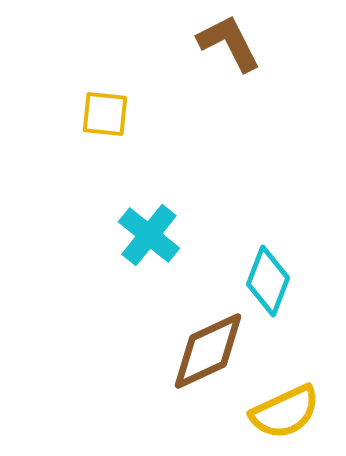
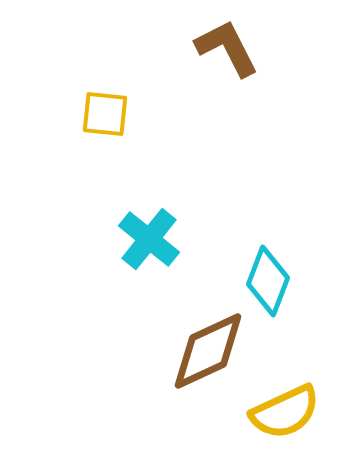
brown L-shape: moved 2 px left, 5 px down
cyan cross: moved 4 px down
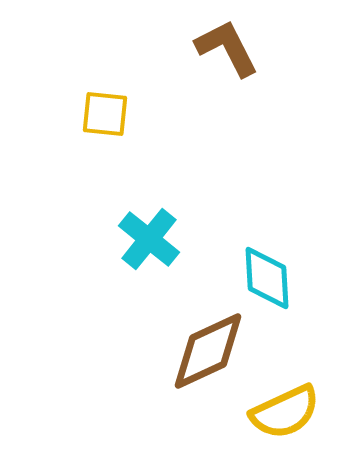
cyan diamond: moved 1 px left, 3 px up; rotated 24 degrees counterclockwise
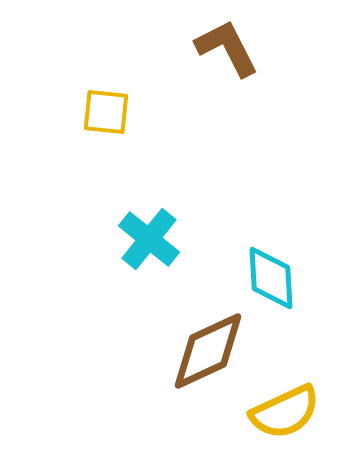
yellow square: moved 1 px right, 2 px up
cyan diamond: moved 4 px right
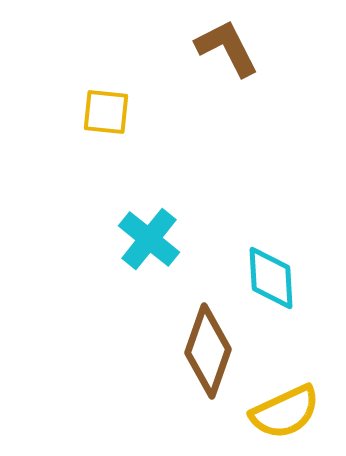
brown diamond: rotated 46 degrees counterclockwise
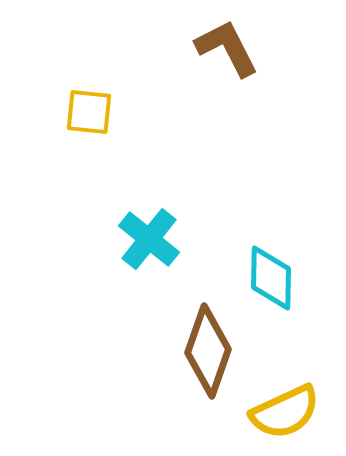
yellow square: moved 17 px left
cyan diamond: rotated 4 degrees clockwise
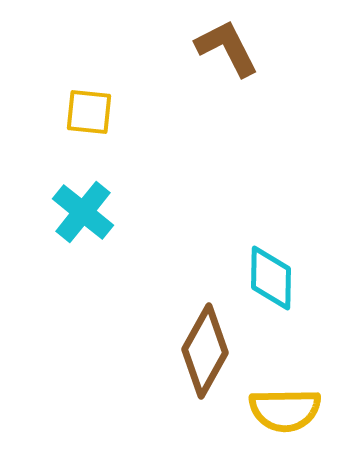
cyan cross: moved 66 px left, 27 px up
brown diamond: moved 3 px left; rotated 10 degrees clockwise
yellow semicircle: moved 2 px up; rotated 24 degrees clockwise
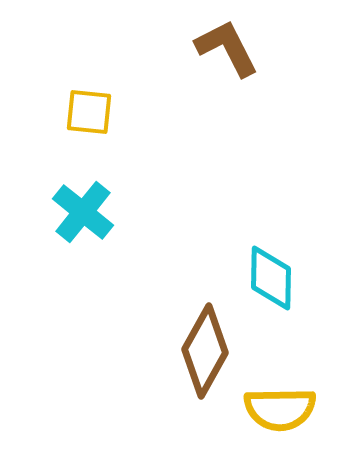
yellow semicircle: moved 5 px left, 1 px up
